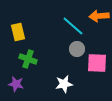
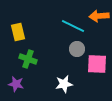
cyan line: rotated 15 degrees counterclockwise
pink square: moved 1 px down
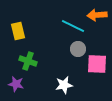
orange arrow: moved 2 px left, 1 px up
yellow rectangle: moved 1 px up
gray circle: moved 1 px right
green cross: moved 2 px down
white star: moved 1 px down
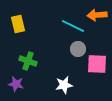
yellow rectangle: moved 7 px up
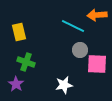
yellow rectangle: moved 1 px right, 8 px down
gray circle: moved 2 px right, 1 px down
green cross: moved 2 px left, 1 px down
purple star: rotated 21 degrees clockwise
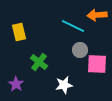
green cross: moved 13 px right; rotated 18 degrees clockwise
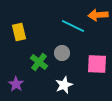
orange arrow: moved 1 px right
gray circle: moved 18 px left, 3 px down
white star: rotated 12 degrees counterclockwise
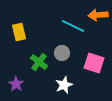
pink square: moved 3 px left, 1 px up; rotated 15 degrees clockwise
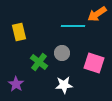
orange arrow: moved 1 px left, 1 px up; rotated 30 degrees counterclockwise
cyan line: rotated 25 degrees counterclockwise
white star: rotated 18 degrees clockwise
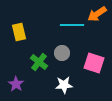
cyan line: moved 1 px left, 1 px up
